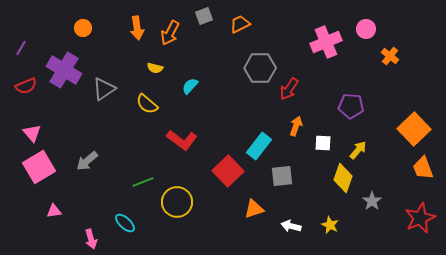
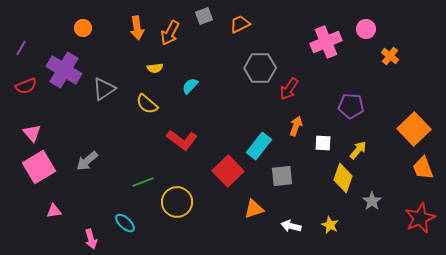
yellow semicircle at (155, 68): rotated 21 degrees counterclockwise
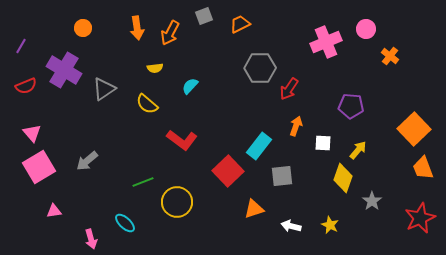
purple line at (21, 48): moved 2 px up
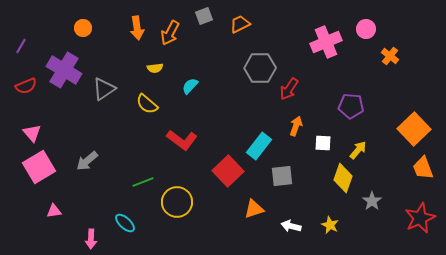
pink arrow at (91, 239): rotated 18 degrees clockwise
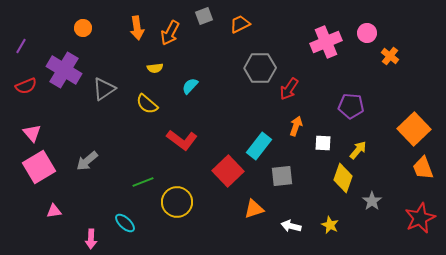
pink circle at (366, 29): moved 1 px right, 4 px down
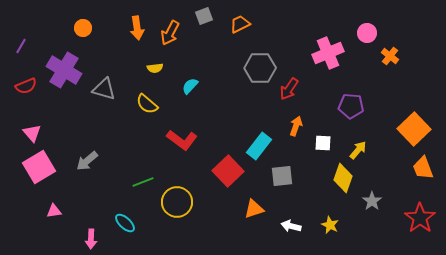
pink cross at (326, 42): moved 2 px right, 11 px down
gray triangle at (104, 89): rotated 50 degrees clockwise
red star at (420, 218): rotated 12 degrees counterclockwise
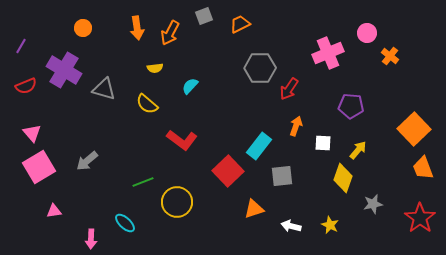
gray star at (372, 201): moved 1 px right, 3 px down; rotated 24 degrees clockwise
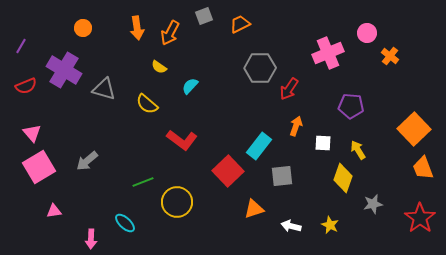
yellow semicircle at (155, 68): moved 4 px right, 1 px up; rotated 42 degrees clockwise
yellow arrow at (358, 150): rotated 72 degrees counterclockwise
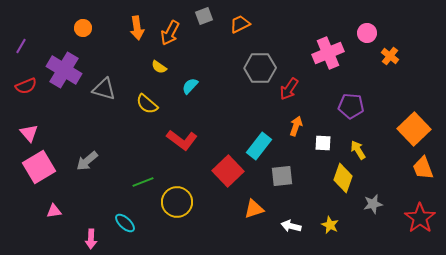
pink triangle at (32, 133): moved 3 px left
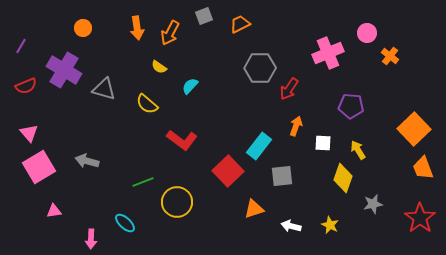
gray arrow at (87, 161): rotated 55 degrees clockwise
